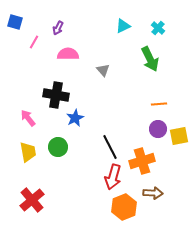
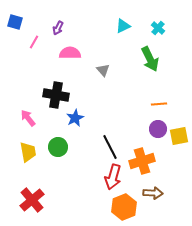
pink semicircle: moved 2 px right, 1 px up
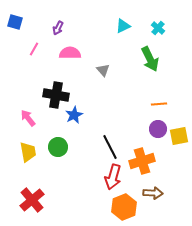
pink line: moved 7 px down
blue star: moved 1 px left, 3 px up
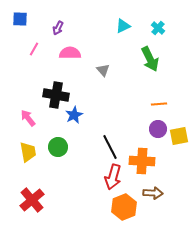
blue square: moved 5 px right, 3 px up; rotated 14 degrees counterclockwise
orange cross: rotated 20 degrees clockwise
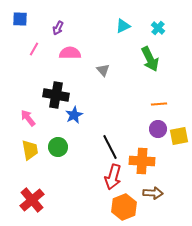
yellow trapezoid: moved 2 px right, 2 px up
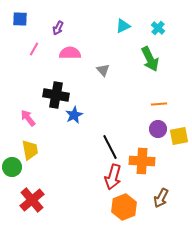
green circle: moved 46 px left, 20 px down
brown arrow: moved 8 px right, 5 px down; rotated 114 degrees clockwise
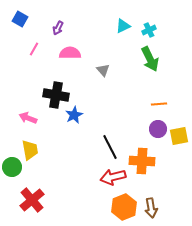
blue square: rotated 28 degrees clockwise
cyan cross: moved 9 px left, 2 px down; rotated 24 degrees clockwise
pink arrow: rotated 30 degrees counterclockwise
red arrow: rotated 60 degrees clockwise
brown arrow: moved 10 px left, 10 px down; rotated 36 degrees counterclockwise
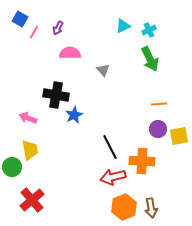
pink line: moved 17 px up
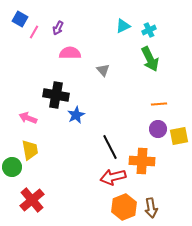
blue star: moved 2 px right
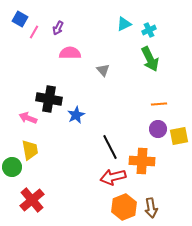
cyan triangle: moved 1 px right, 2 px up
black cross: moved 7 px left, 4 px down
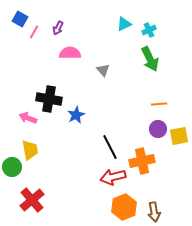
orange cross: rotated 15 degrees counterclockwise
brown arrow: moved 3 px right, 4 px down
